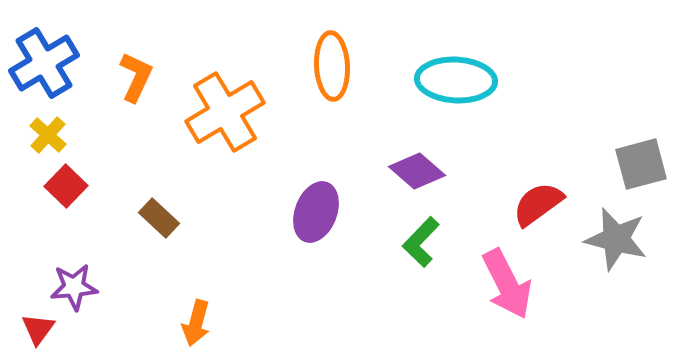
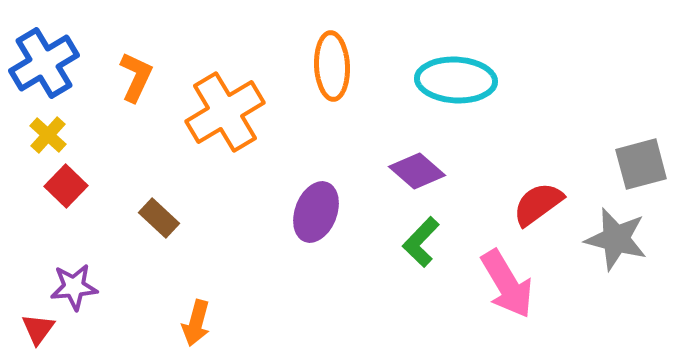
pink arrow: rotated 4 degrees counterclockwise
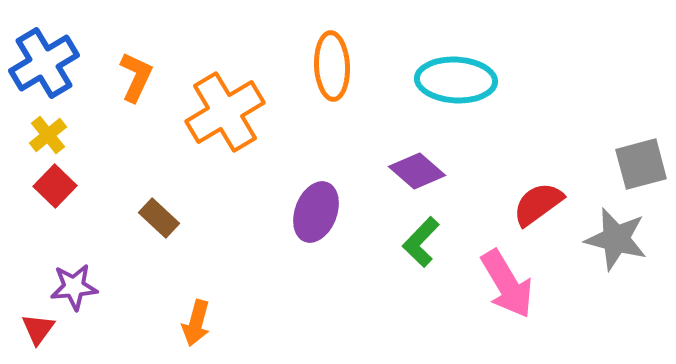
yellow cross: rotated 9 degrees clockwise
red square: moved 11 px left
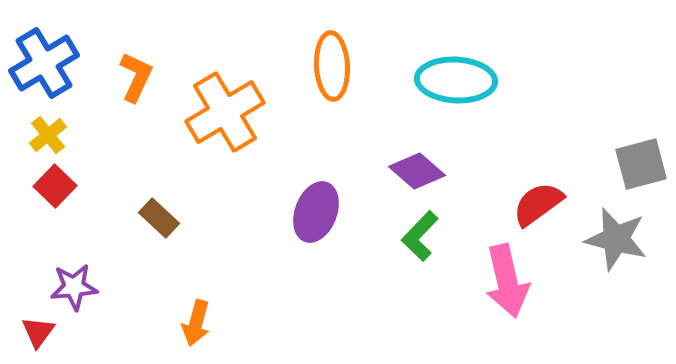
green L-shape: moved 1 px left, 6 px up
pink arrow: moved 3 px up; rotated 18 degrees clockwise
red triangle: moved 3 px down
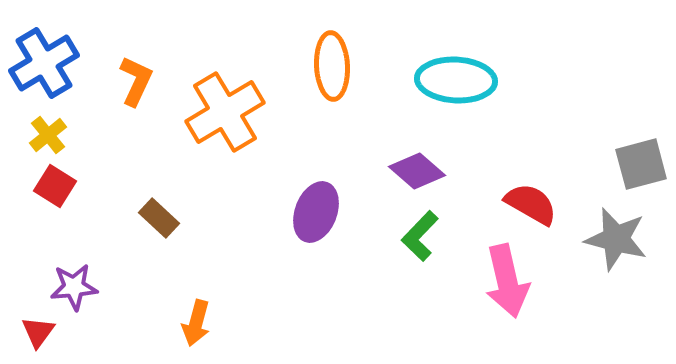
orange L-shape: moved 4 px down
red square: rotated 12 degrees counterclockwise
red semicircle: moved 7 px left; rotated 66 degrees clockwise
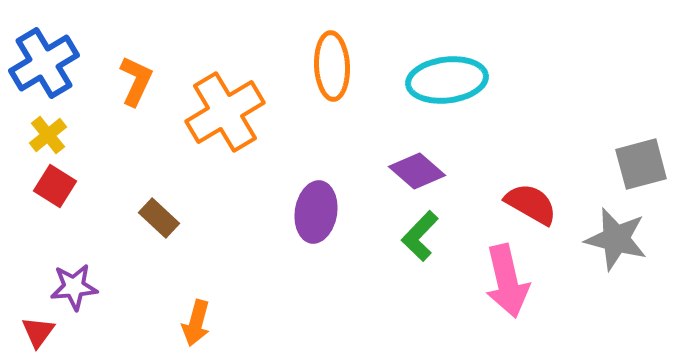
cyan ellipse: moved 9 px left; rotated 10 degrees counterclockwise
purple ellipse: rotated 12 degrees counterclockwise
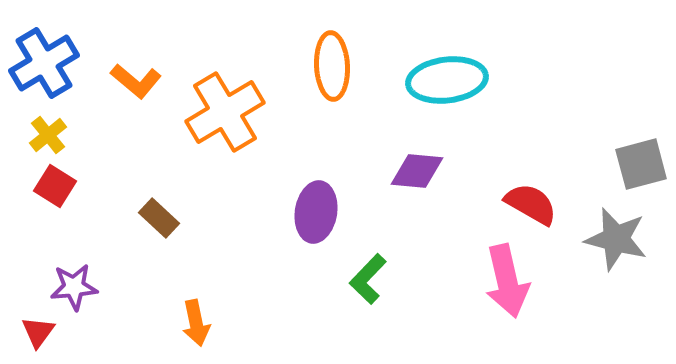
orange L-shape: rotated 105 degrees clockwise
purple diamond: rotated 36 degrees counterclockwise
green L-shape: moved 52 px left, 43 px down
orange arrow: rotated 27 degrees counterclockwise
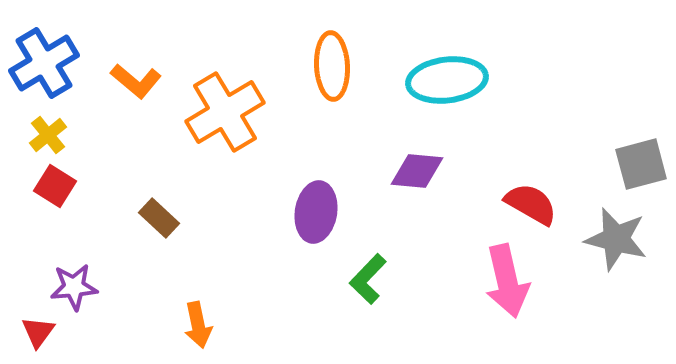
orange arrow: moved 2 px right, 2 px down
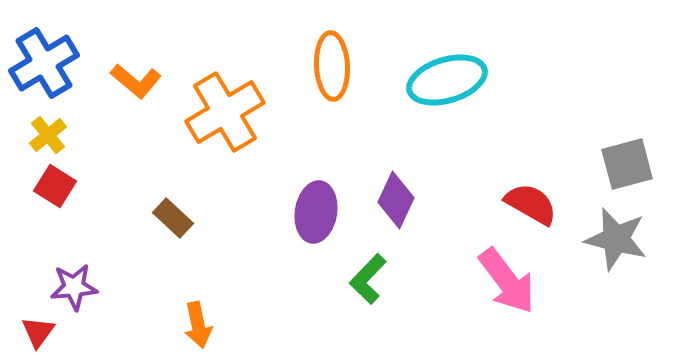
cyan ellipse: rotated 10 degrees counterclockwise
gray square: moved 14 px left
purple diamond: moved 21 px left, 29 px down; rotated 70 degrees counterclockwise
brown rectangle: moved 14 px right
pink arrow: rotated 24 degrees counterclockwise
